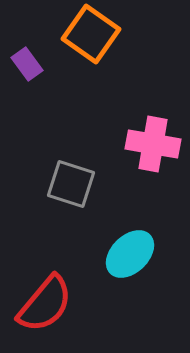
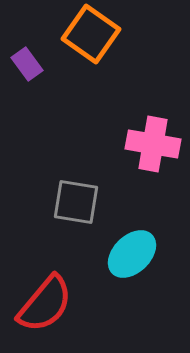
gray square: moved 5 px right, 18 px down; rotated 9 degrees counterclockwise
cyan ellipse: moved 2 px right
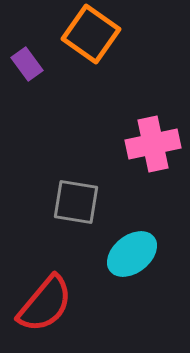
pink cross: rotated 22 degrees counterclockwise
cyan ellipse: rotated 6 degrees clockwise
